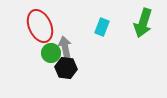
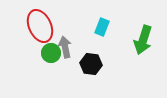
green arrow: moved 17 px down
black hexagon: moved 25 px right, 4 px up
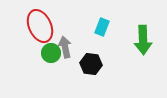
green arrow: rotated 20 degrees counterclockwise
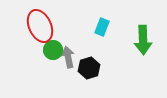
gray arrow: moved 3 px right, 10 px down
green circle: moved 2 px right, 3 px up
black hexagon: moved 2 px left, 4 px down; rotated 25 degrees counterclockwise
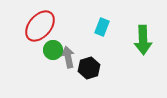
red ellipse: rotated 64 degrees clockwise
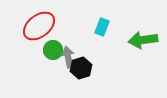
red ellipse: moved 1 px left; rotated 12 degrees clockwise
green arrow: rotated 84 degrees clockwise
black hexagon: moved 8 px left
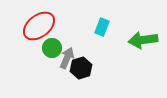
green circle: moved 1 px left, 2 px up
gray arrow: moved 1 px left, 1 px down; rotated 35 degrees clockwise
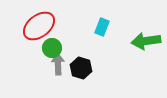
green arrow: moved 3 px right, 1 px down
gray arrow: moved 9 px left, 6 px down; rotated 25 degrees counterclockwise
black hexagon: rotated 25 degrees counterclockwise
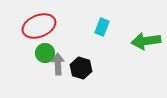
red ellipse: rotated 16 degrees clockwise
green circle: moved 7 px left, 5 px down
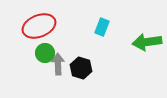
green arrow: moved 1 px right, 1 px down
